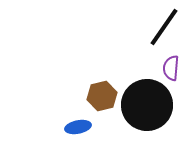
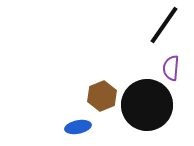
black line: moved 2 px up
brown hexagon: rotated 8 degrees counterclockwise
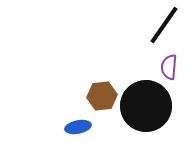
purple semicircle: moved 2 px left, 1 px up
brown hexagon: rotated 16 degrees clockwise
black circle: moved 1 px left, 1 px down
